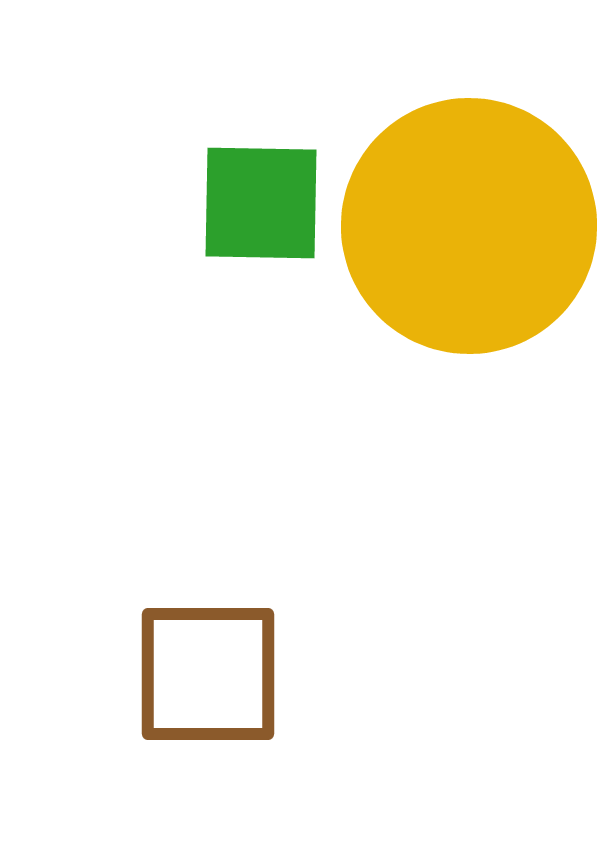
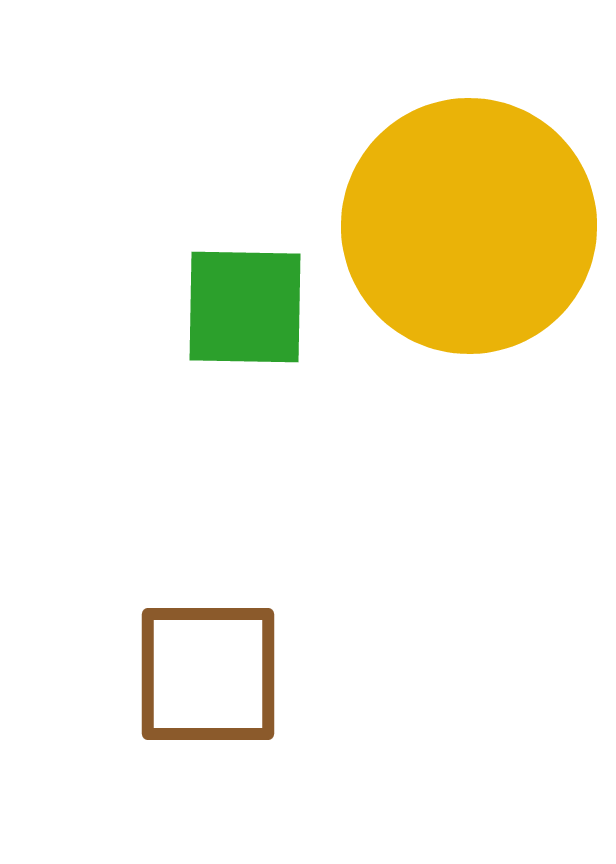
green square: moved 16 px left, 104 px down
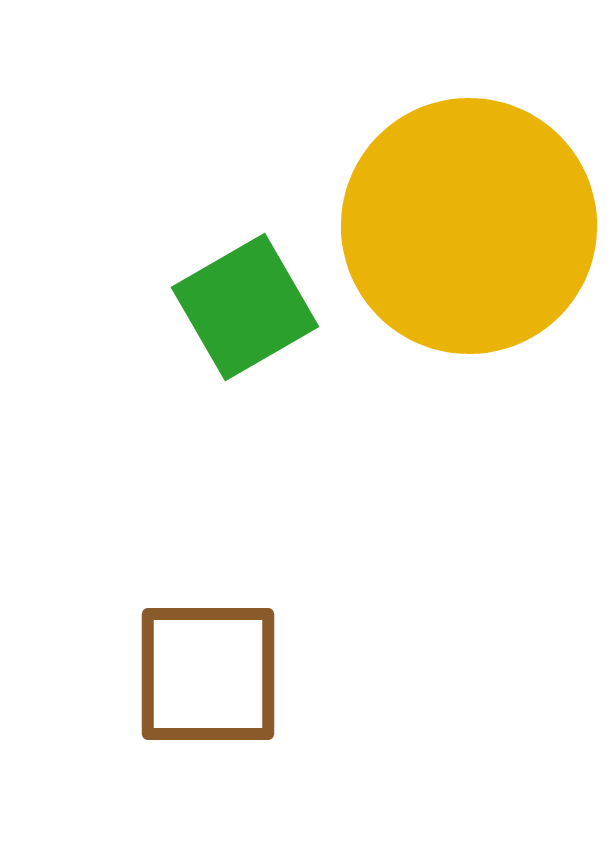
green square: rotated 31 degrees counterclockwise
